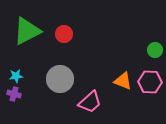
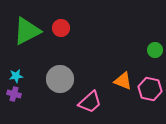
red circle: moved 3 px left, 6 px up
pink hexagon: moved 7 px down; rotated 10 degrees clockwise
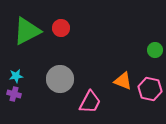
pink trapezoid: rotated 20 degrees counterclockwise
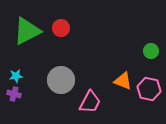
green circle: moved 4 px left, 1 px down
gray circle: moved 1 px right, 1 px down
pink hexagon: moved 1 px left
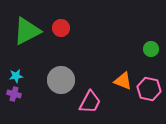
green circle: moved 2 px up
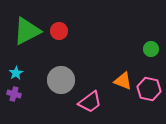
red circle: moved 2 px left, 3 px down
cyan star: moved 3 px up; rotated 24 degrees counterclockwise
pink trapezoid: rotated 25 degrees clockwise
